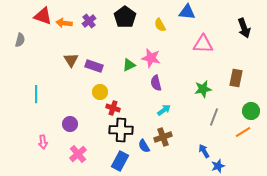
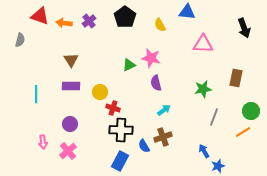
red triangle: moved 3 px left
purple rectangle: moved 23 px left, 20 px down; rotated 18 degrees counterclockwise
pink cross: moved 10 px left, 3 px up
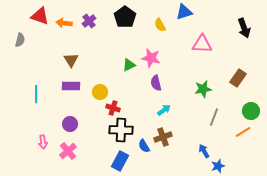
blue triangle: moved 3 px left; rotated 24 degrees counterclockwise
pink triangle: moved 1 px left
brown rectangle: moved 2 px right; rotated 24 degrees clockwise
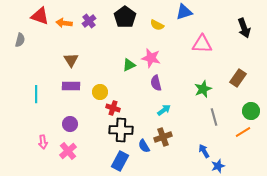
yellow semicircle: moved 3 px left; rotated 32 degrees counterclockwise
green star: rotated 12 degrees counterclockwise
gray line: rotated 36 degrees counterclockwise
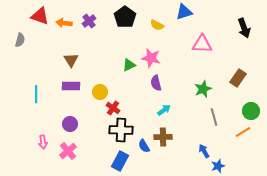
red cross: rotated 16 degrees clockwise
brown cross: rotated 18 degrees clockwise
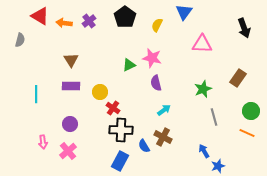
blue triangle: rotated 36 degrees counterclockwise
red triangle: rotated 12 degrees clockwise
yellow semicircle: rotated 88 degrees clockwise
pink star: moved 1 px right
orange line: moved 4 px right, 1 px down; rotated 56 degrees clockwise
brown cross: rotated 30 degrees clockwise
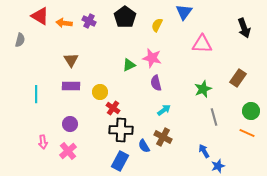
purple cross: rotated 24 degrees counterclockwise
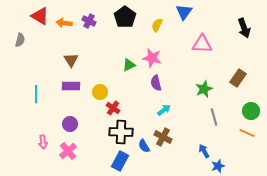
green star: moved 1 px right
black cross: moved 2 px down
